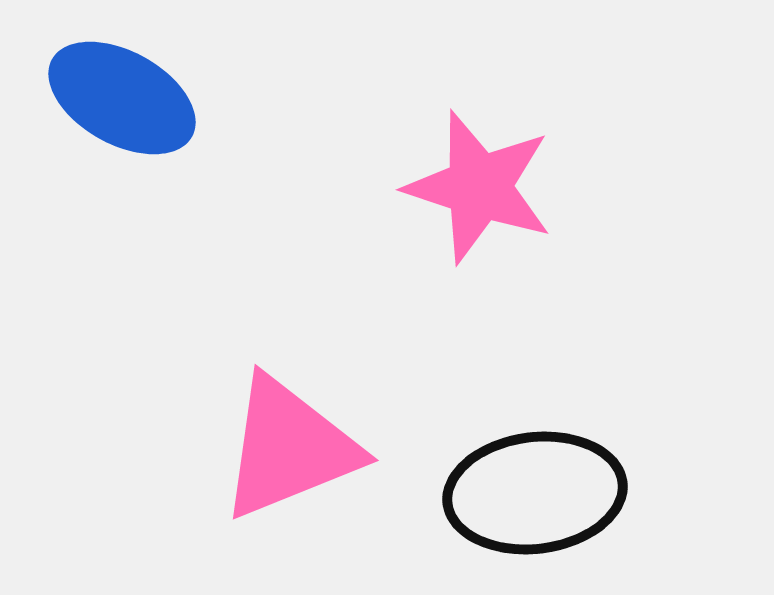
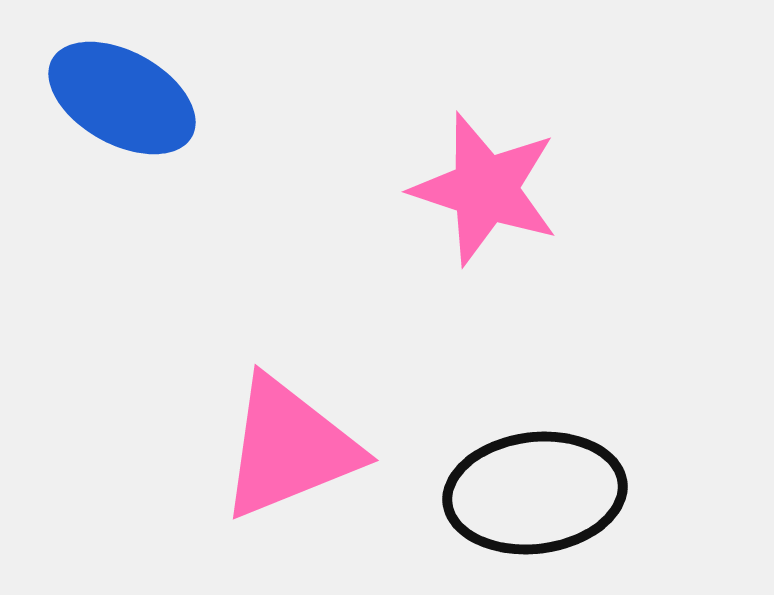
pink star: moved 6 px right, 2 px down
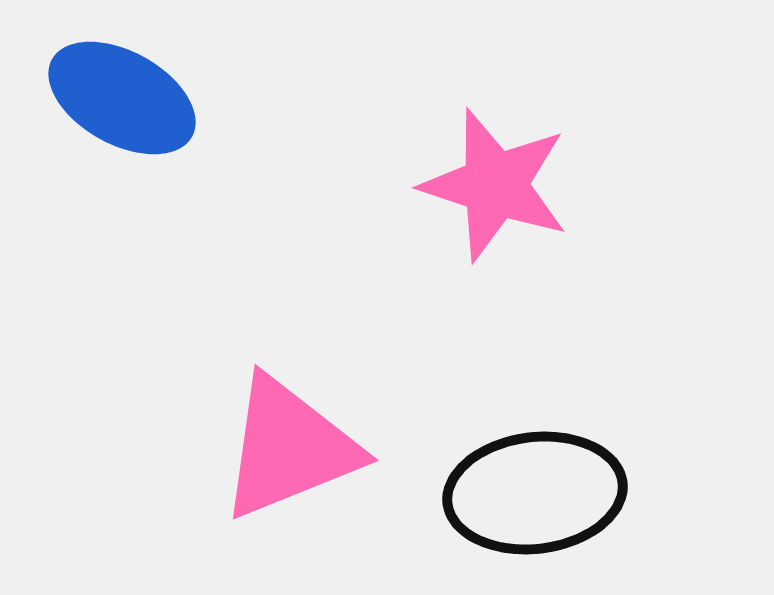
pink star: moved 10 px right, 4 px up
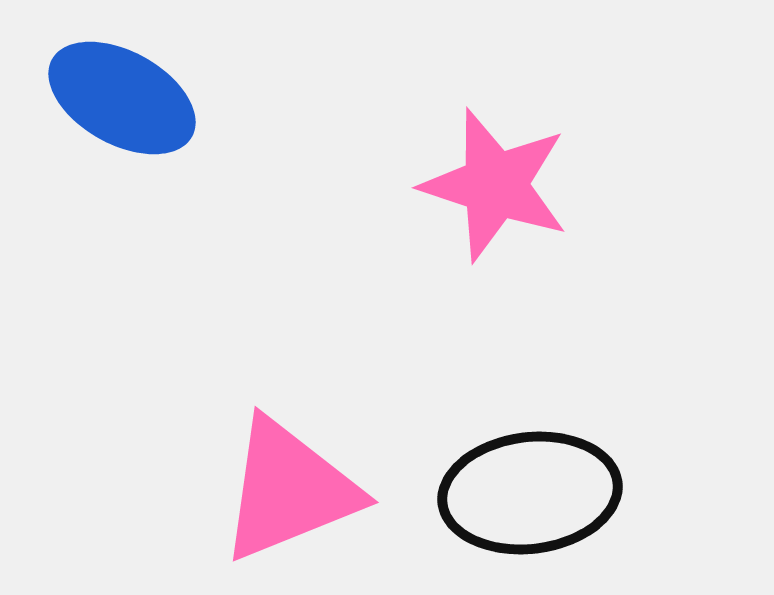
pink triangle: moved 42 px down
black ellipse: moved 5 px left
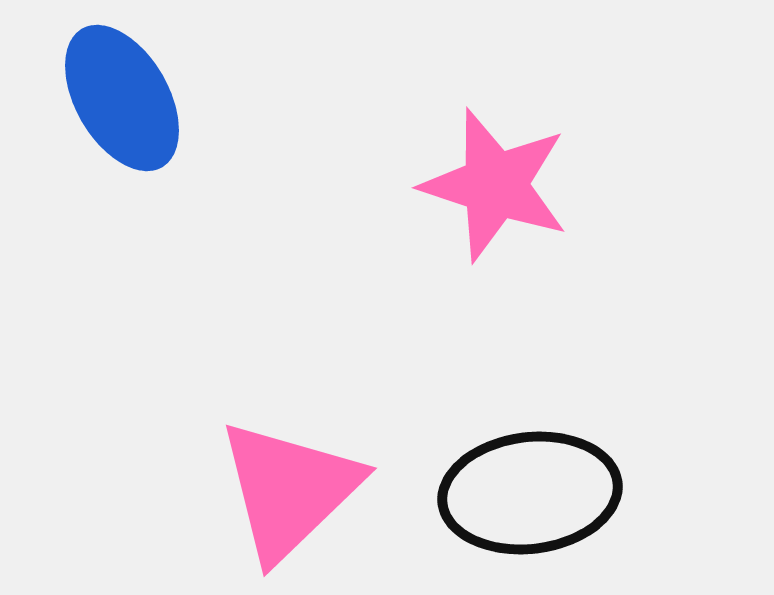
blue ellipse: rotated 31 degrees clockwise
pink triangle: rotated 22 degrees counterclockwise
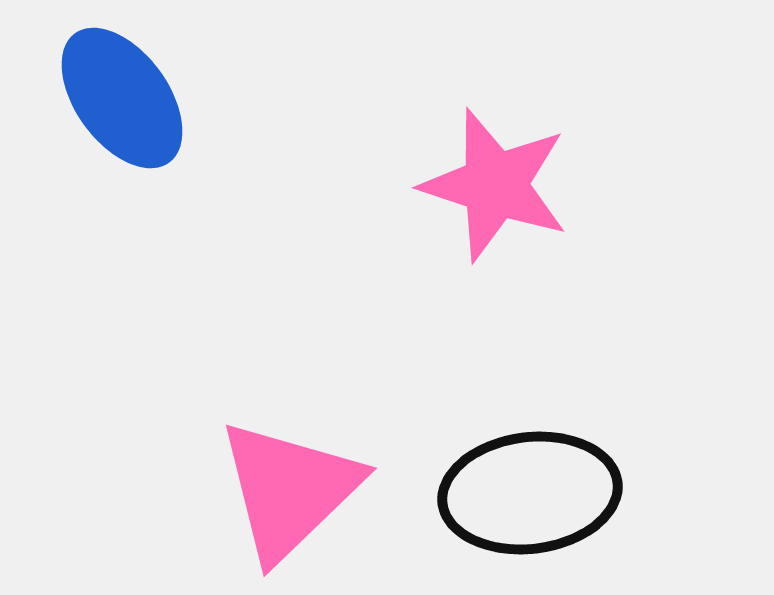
blue ellipse: rotated 6 degrees counterclockwise
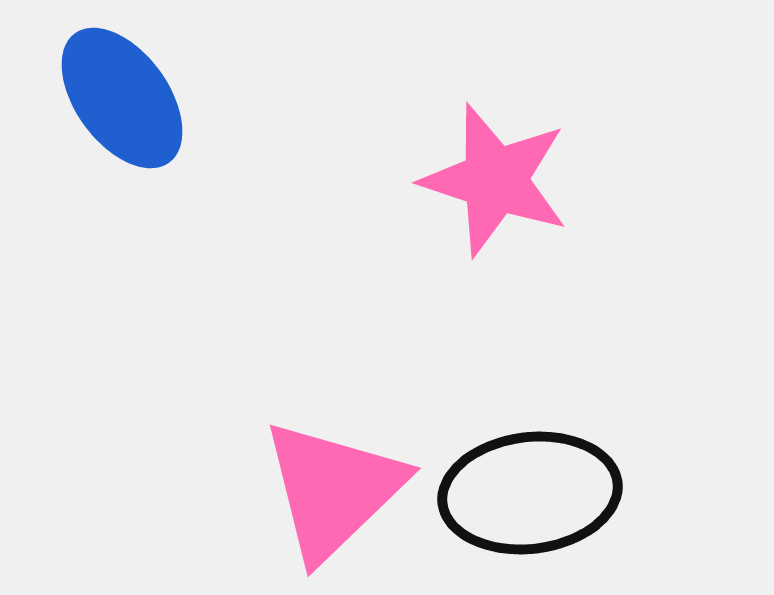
pink star: moved 5 px up
pink triangle: moved 44 px right
